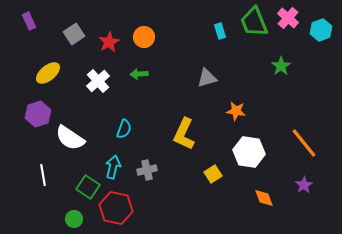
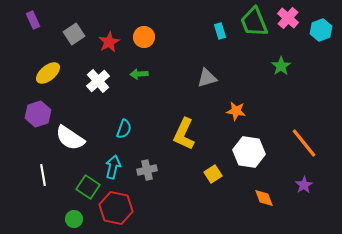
purple rectangle: moved 4 px right, 1 px up
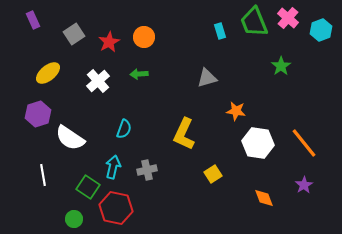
white hexagon: moved 9 px right, 9 px up
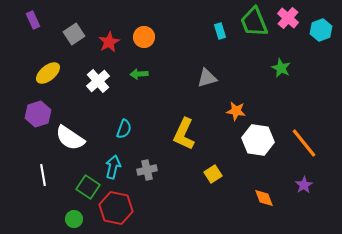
green star: moved 2 px down; rotated 12 degrees counterclockwise
white hexagon: moved 3 px up
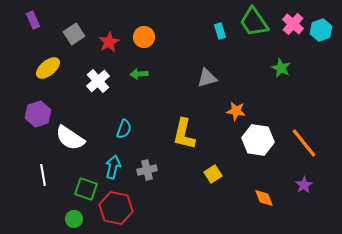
pink cross: moved 5 px right, 6 px down
green trapezoid: rotated 12 degrees counterclockwise
yellow ellipse: moved 5 px up
yellow L-shape: rotated 12 degrees counterclockwise
green square: moved 2 px left, 2 px down; rotated 15 degrees counterclockwise
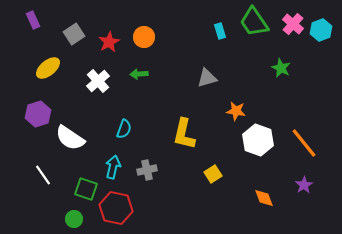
white hexagon: rotated 12 degrees clockwise
white line: rotated 25 degrees counterclockwise
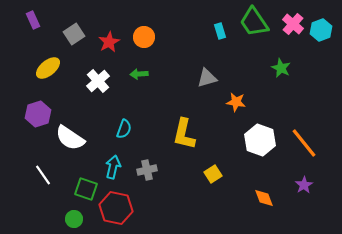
orange star: moved 9 px up
white hexagon: moved 2 px right
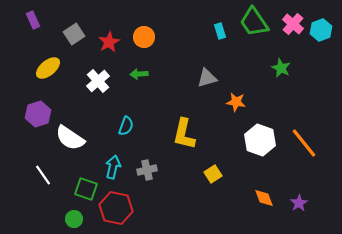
cyan semicircle: moved 2 px right, 3 px up
purple star: moved 5 px left, 18 px down
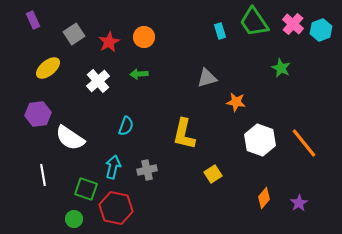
purple hexagon: rotated 10 degrees clockwise
white line: rotated 25 degrees clockwise
orange diamond: rotated 60 degrees clockwise
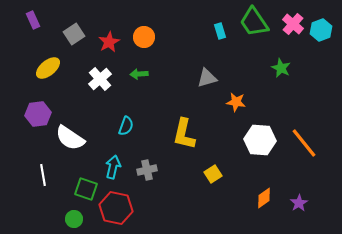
white cross: moved 2 px right, 2 px up
white hexagon: rotated 16 degrees counterclockwise
orange diamond: rotated 15 degrees clockwise
